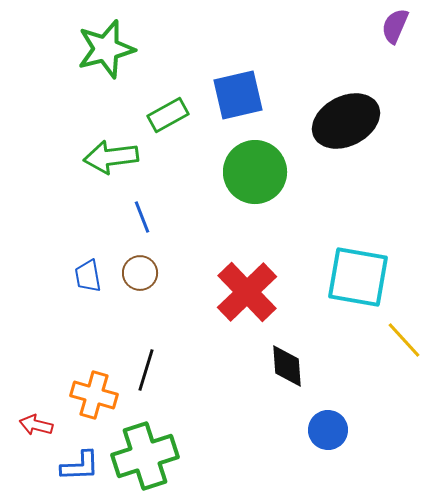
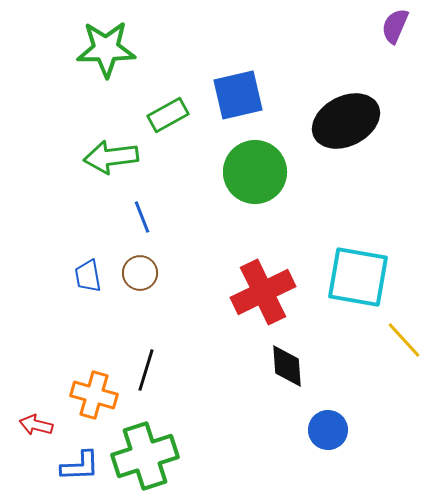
green star: rotated 14 degrees clockwise
red cross: moved 16 px right; rotated 18 degrees clockwise
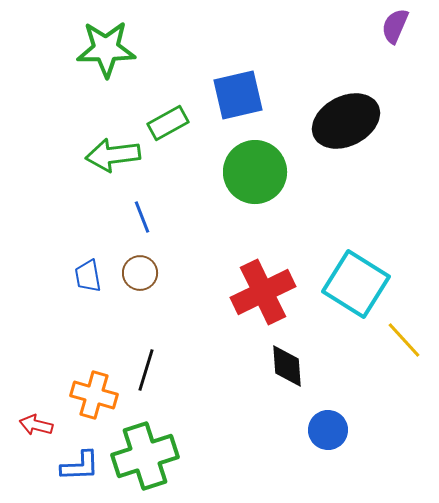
green rectangle: moved 8 px down
green arrow: moved 2 px right, 2 px up
cyan square: moved 2 px left, 7 px down; rotated 22 degrees clockwise
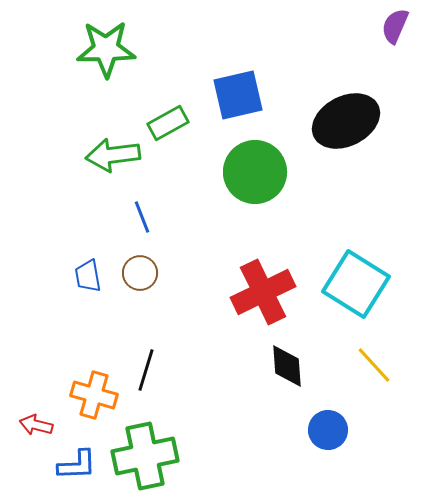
yellow line: moved 30 px left, 25 px down
green cross: rotated 6 degrees clockwise
blue L-shape: moved 3 px left, 1 px up
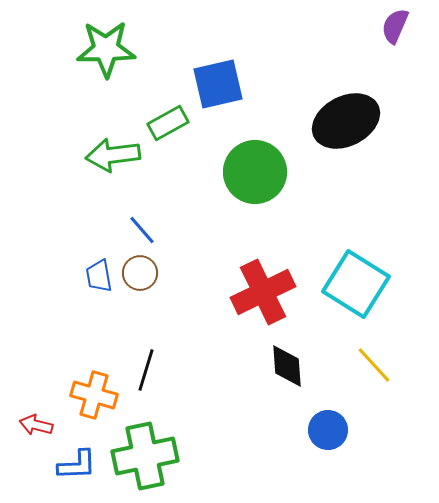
blue square: moved 20 px left, 11 px up
blue line: moved 13 px down; rotated 20 degrees counterclockwise
blue trapezoid: moved 11 px right
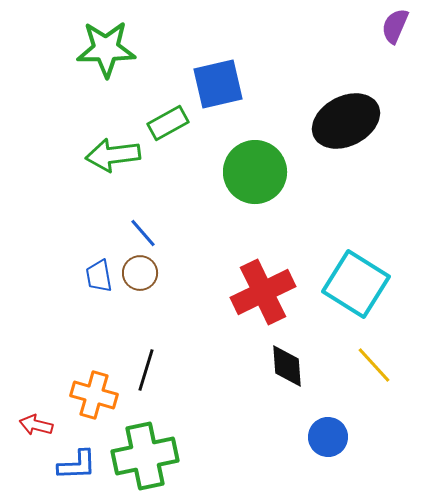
blue line: moved 1 px right, 3 px down
blue circle: moved 7 px down
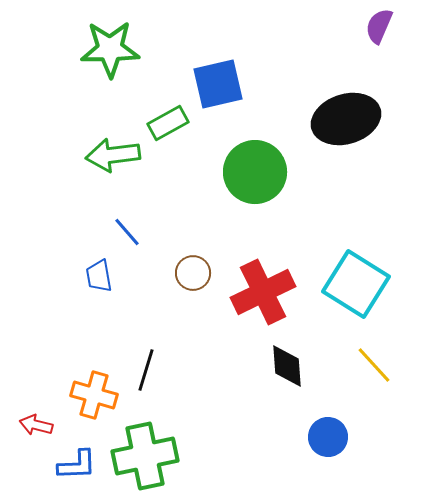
purple semicircle: moved 16 px left
green star: moved 4 px right
black ellipse: moved 2 px up; rotated 10 degrees clockwise
blue line: moved 16 px left, 1 px up
brown circle: moved 53 px right
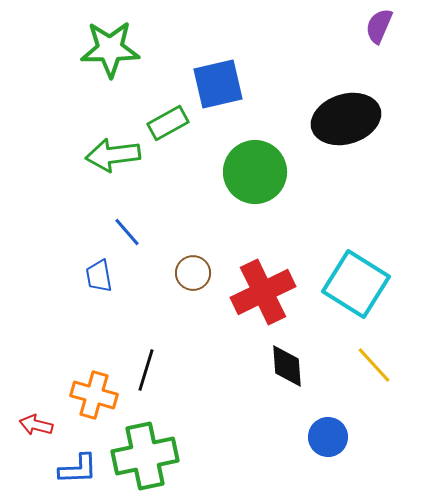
blue L-shape: moved 1 px right, 4 px down
